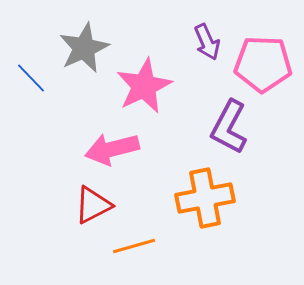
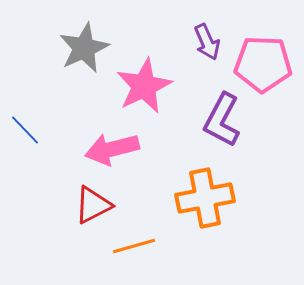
blue line: moved 6 px left, 52 px down
purple L-shape: moved 7 px left, 7 px up
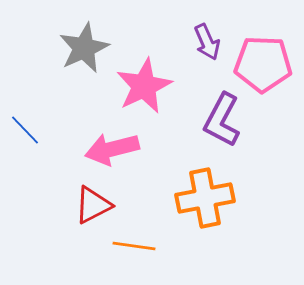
orange line: rotated 24 degrees clockwise
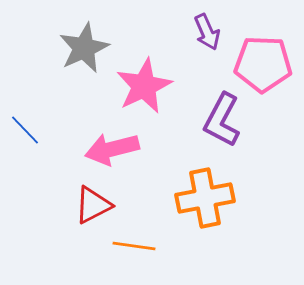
purple arrow: moved 10 px up
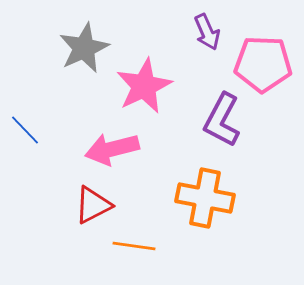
orange cross: rotated 22 degrees clockwise
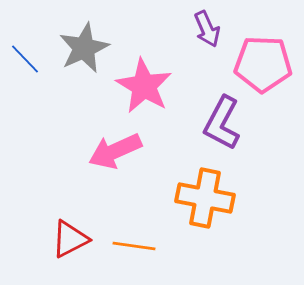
purple arrow: moved 3 px up
pink star: rotated 16 degrees counterclockwise
purple L-shape: moved 3 px down
blue line: moved 71 px up
pink arrow: moved 3 px right, 2 px down; rotated 10 degrees counterclockwise
red triangle: moved 23 px left, 34 px down
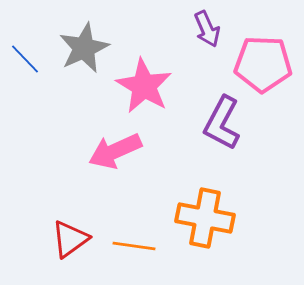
orange cross: moved 20 px down
red triangle: rotated 9 degrees counterclockwise
